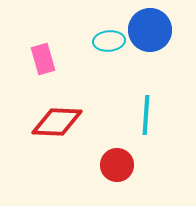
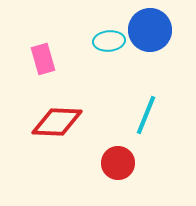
cyan line: rotated 18 degrees clockwise
red circle: moved 1 px right, 2 px up
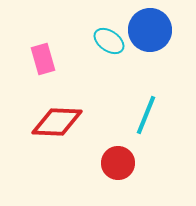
cyan ellipse: rotated 40 degrees clockwise
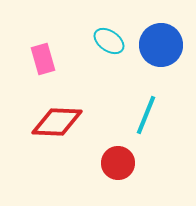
blue circle: moved 11 px right, 15 px down
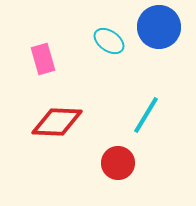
blue circle: moved 2 px left, 18 px up
cyan line: rotated 9 degrees clockwise
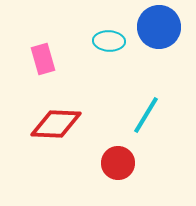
cyan ellipse: rotated 32 degrees counterclockwise
red diamond: moved 1 px left, 2 px down
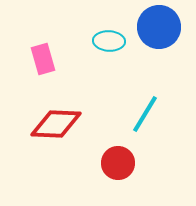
cyan line: moved 1 px left, 1 px up
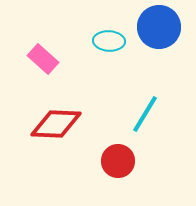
pink rectangle: rotated 32 degrees counterclockwise
red circle: moved 2 px up
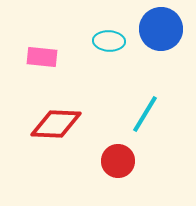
blue circle: moved 2 px right, 2 px down
pink rectangle: moved 1 px left, 2 px up; rotated 36 degrees counterclockwise
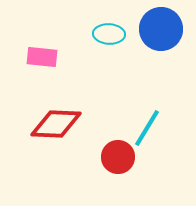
cyan ellipse: moved 7 px up
cyan line: moved 2 px right, 14 px down
red circle: moved 4 px up
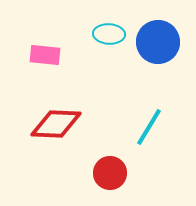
blue circle: moved 3 px left, 13 px down
pink rectangle: moved 3 px right, 2 px up
cyan line: moved 2 px right, 1 px up
red circle: moved 8 px left, 16 px down
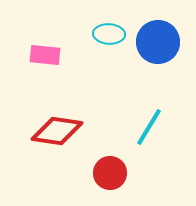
red diamond: moved 1 px right, 7 px down; rotated 6 degrees clockwise
